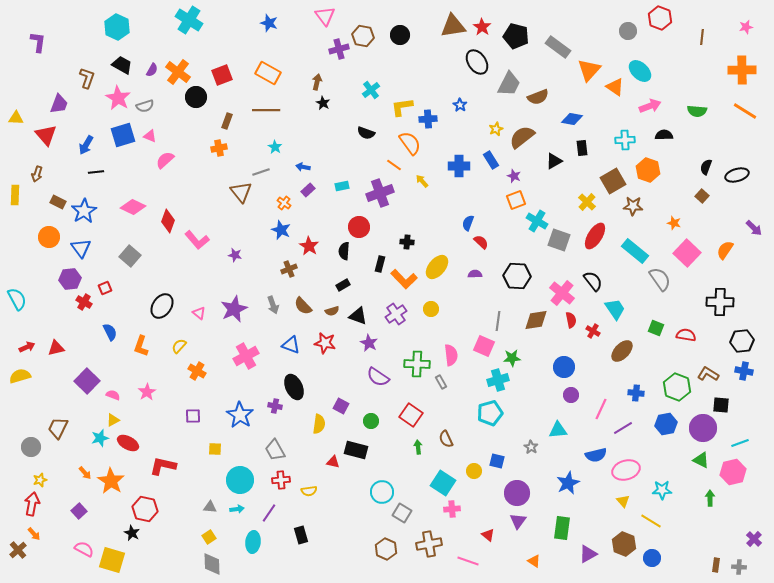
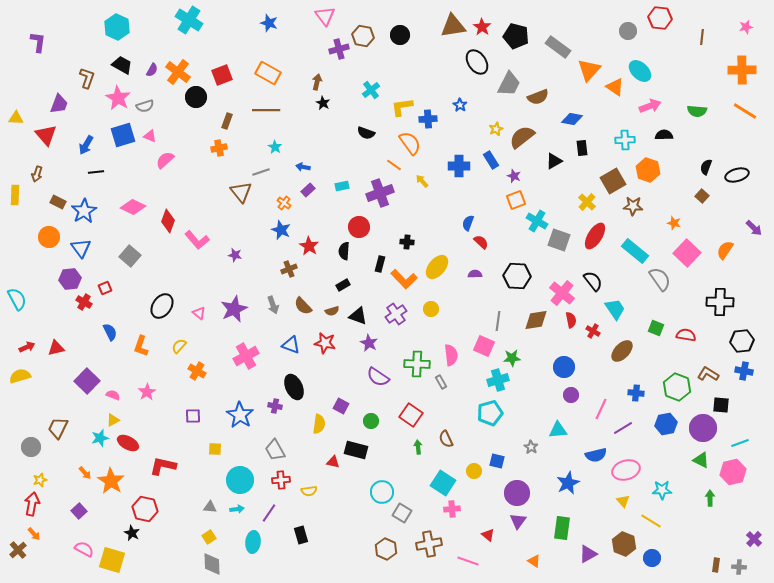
red hexagon at (660, 18): rotated 15 degrees counterclockwise
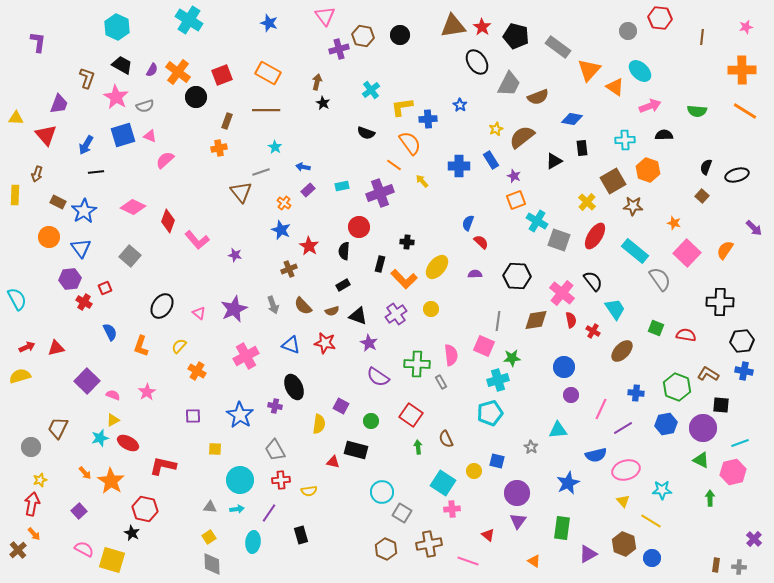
pink star at (118, 98): moved 2 px left, 1 px up
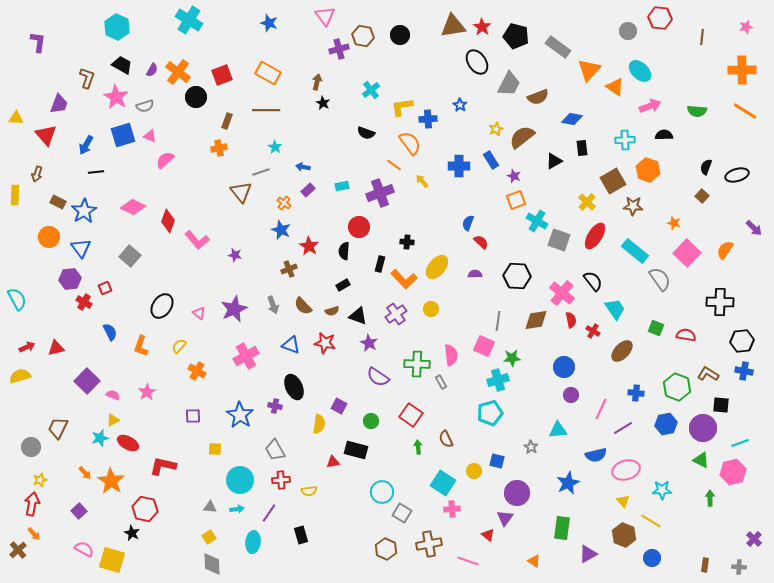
purple square at (341, 406): moved 2 px left
red triangle at (333, 462): rotated 24 degrees counterclockwise
purple triangle at (518, 521): moved 13 px left, 3 px up
brown hexagon at (624, 544): moved 9 px up
brown rectangle at (716, 565): moved 11 px left
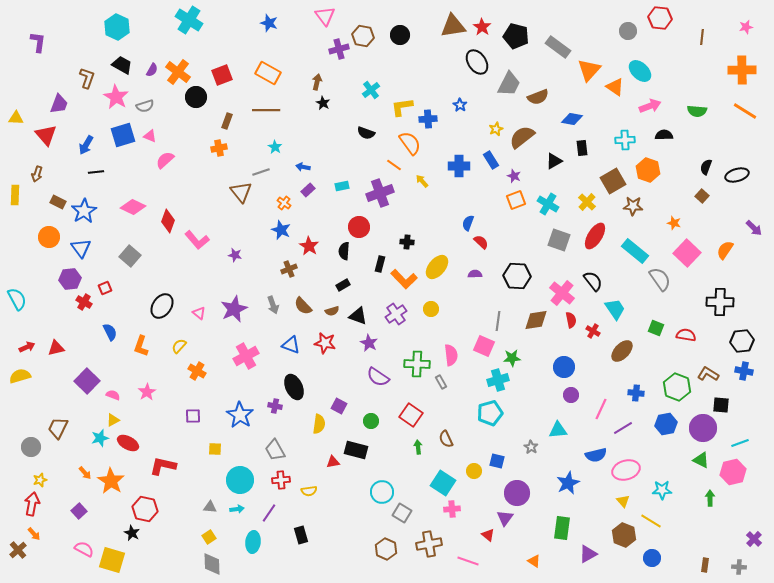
cyan cross at (537, 221): moved 11 px right, 17 px up
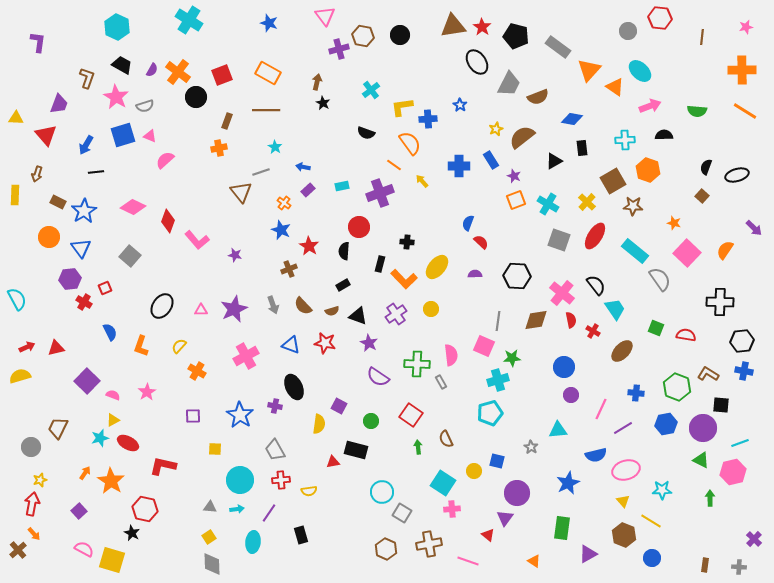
black semicircle at (593, 281): moved 3 px right, 4 px down
pink triangle at (199, 313): moved 2 px right, 3 px up; rotated 40 degrees counterclockwise
orange arrow at (85, 473): rotated 104 degrees counterclockwise
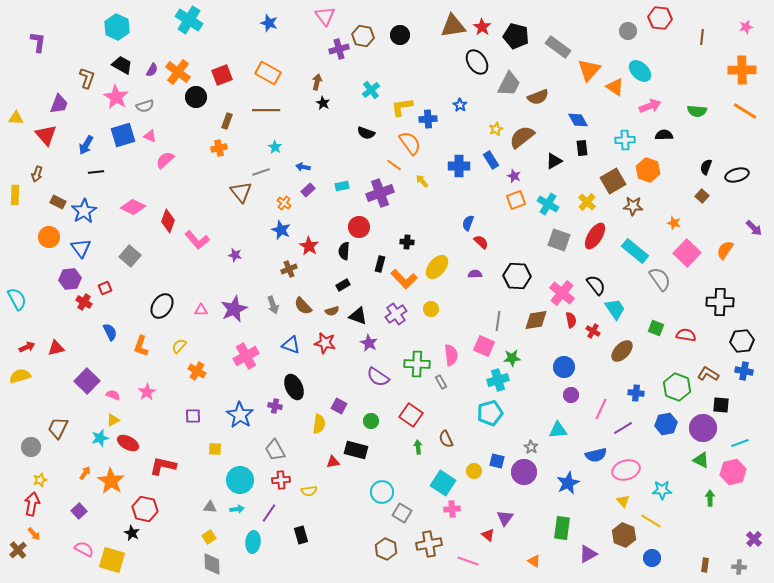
blue diamond at (572, 119): moved 6 px right, 1 px down; rotated 50 degrees clockwise
purple circle at (517, 493): moved 7 px right, 21 px up
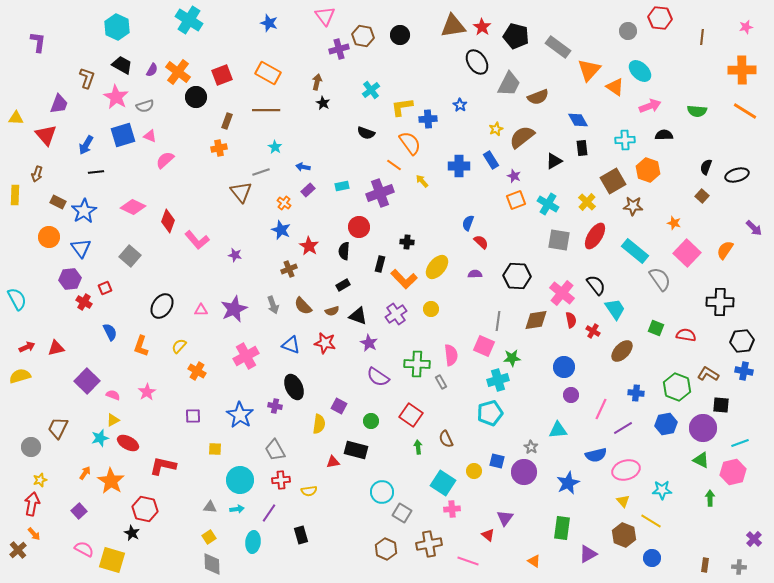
gray square at (559, 240): rotated 10 degrees counterclockwise
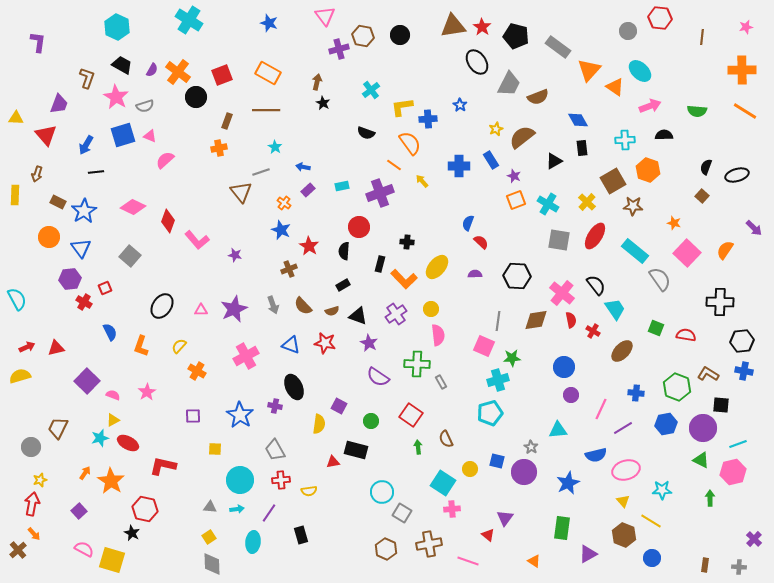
pink semicircle at (451, 355): moved 13 px left, 20 px up
cyan line at (740, 443): moved 2 px left, 1 px down
yellow circle at (474, 471): moved 4 px left, 2 px up
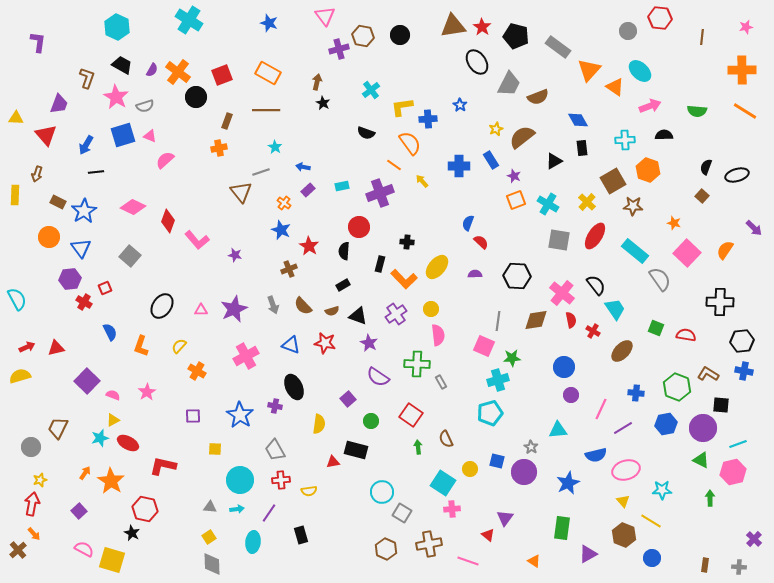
purple square at (339, 406): moved 9 px right, 7 px up; rotated 21 degrees clockwise
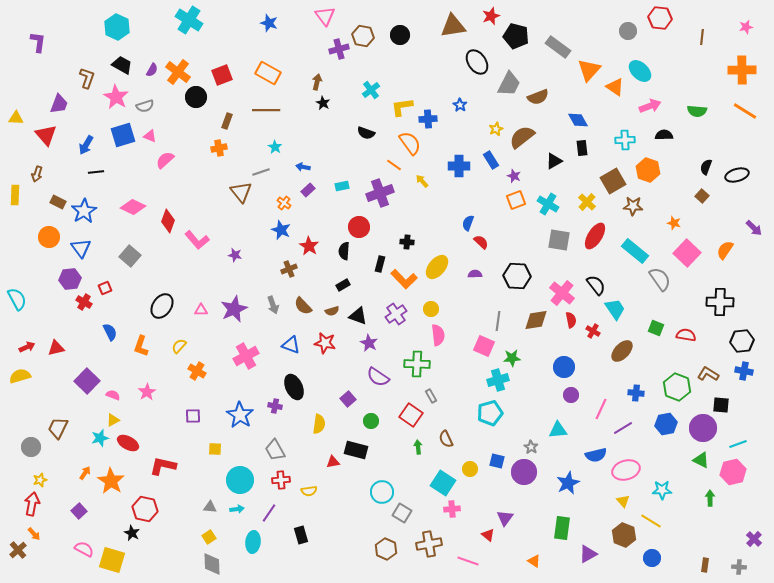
red star at (482, 27): moved 9 px right, 11 px up; rotated 18 degrees clockwise
gray rectangle at (441, 382): moved 10 px left, 14 px down
